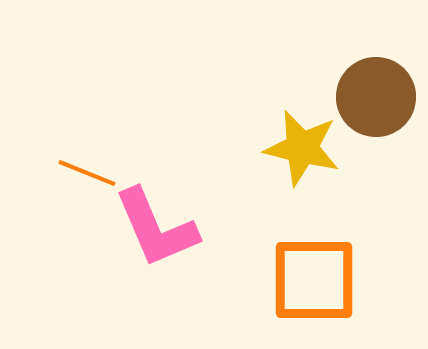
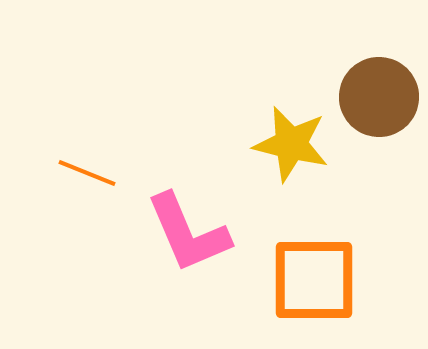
brown circle: moved 3 px right
yellow star: moved 11 px left, 4 px up
pink L-shape: moved 32 px right, 5 px down
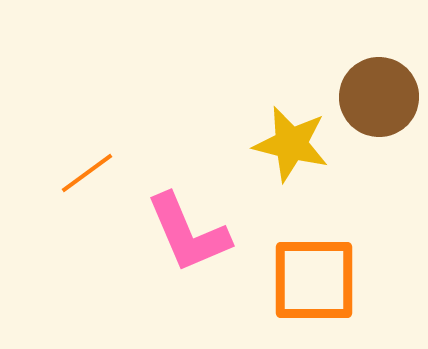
orange line: rotated 58 degrees counterclockwise
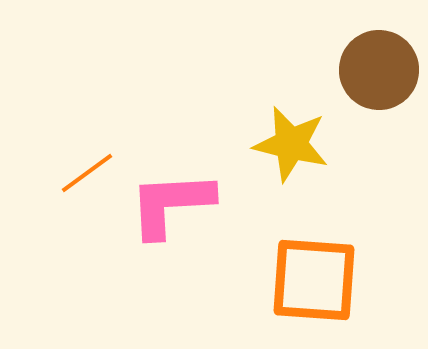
brown circle: moved 27 px up
pink L-shape: moved 17 px left, 29 px up; rotated 110 degrees clockwise
orange square: rotated 4 degrees clockwise
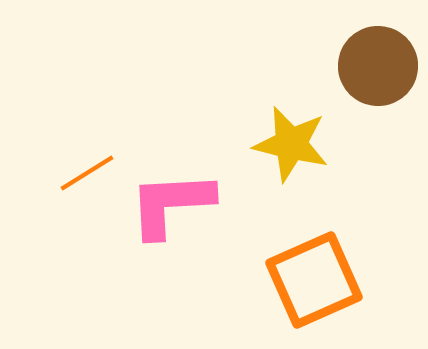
brown circle: moved 1 px left, 4 px up
orange line: rotated 4 degrees clockwise
orange square: rotated 28 degrees counterclockwise
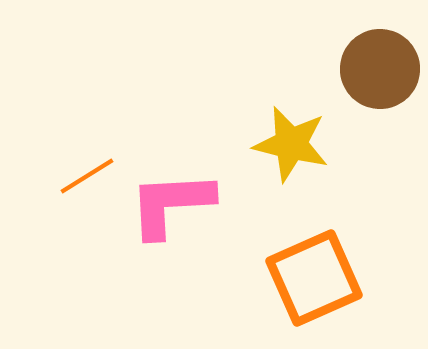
brown circle: moved 2 px right, 3 px down
orange line: moved 3 px down
orange square: moved 2 px up
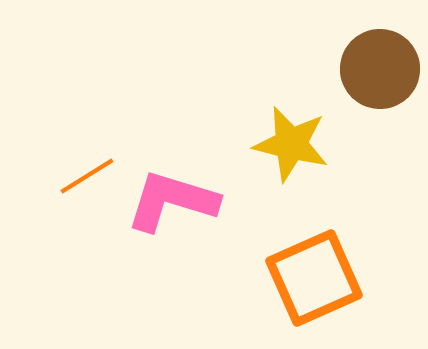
pink L-shape: moved 1 px right, 3 px up; rotated 20 degrees clockwise
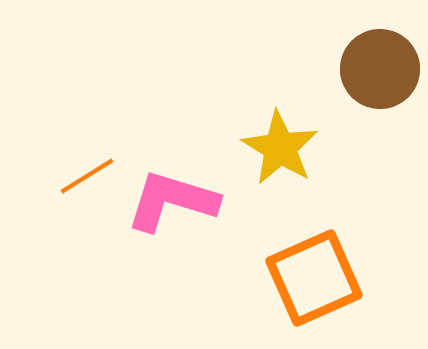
yellow star: moved 11 px left, 4 px down; rotated 18 degrees clockwise
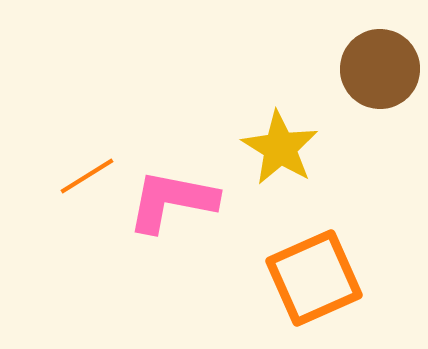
pink L-shape: rotated 6 degrees counterclockwise
